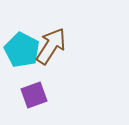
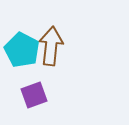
brown arrow: rotated 27 degrees counterclockwise
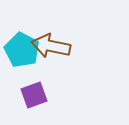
brown arrow: rotated 84 degrees counterclockwise
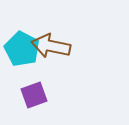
cyan pentagon: moved 1 px up
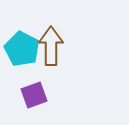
brown arrow: rotated 78 degrees clockwise
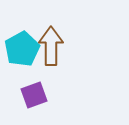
cyan pentagon: rotated 16 degrees clockwise
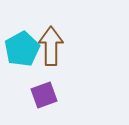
purple square: moved 10 px right
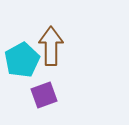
cyan pentagon: moved 11 px down
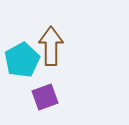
purple square: moved 1 px right, 2 px down
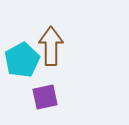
purple square: rotated 8 degrees clockwise
